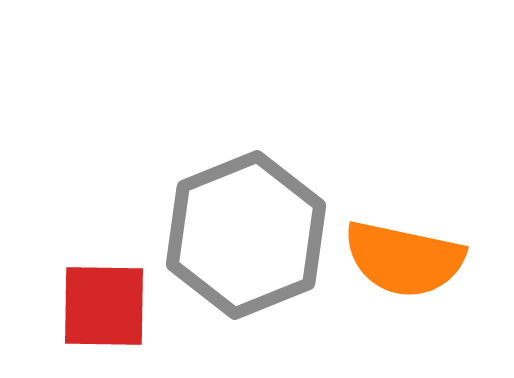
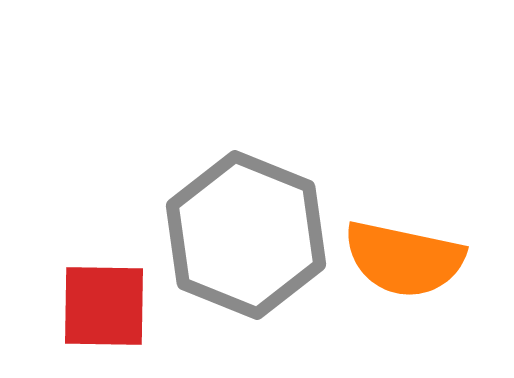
gray hexagon: rotated 16 degrees counterclockwise
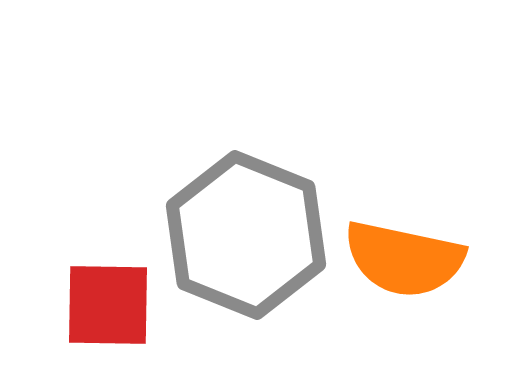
red square: moved 4 px right, 1 px up
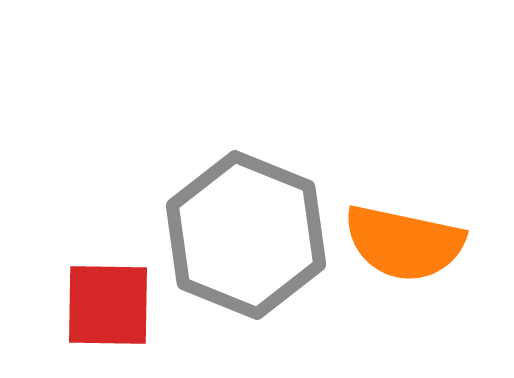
orange semicircle: moved 16 px up
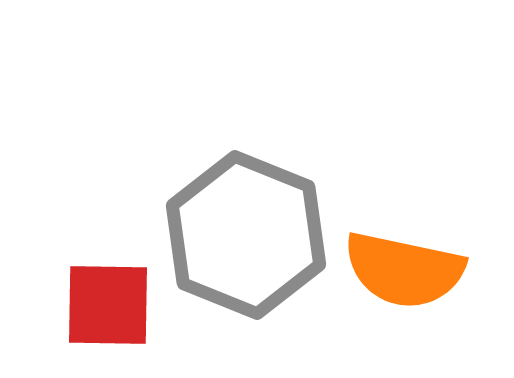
orange semicircle: moved 27 px down
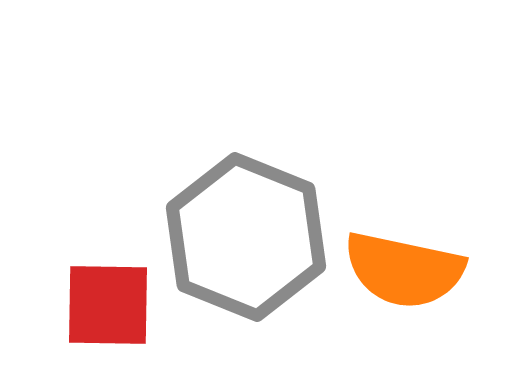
gray hexagon: moved 2 px down
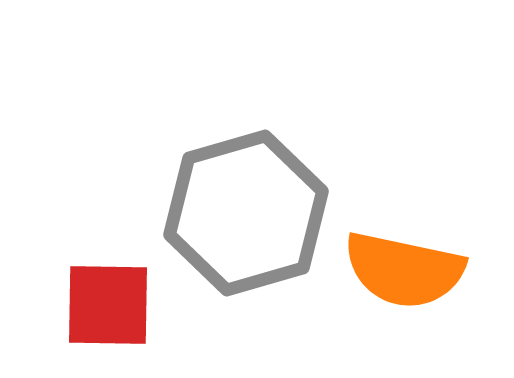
gray hexagon: moved 24 px up; rotated 22 degrees clockwise
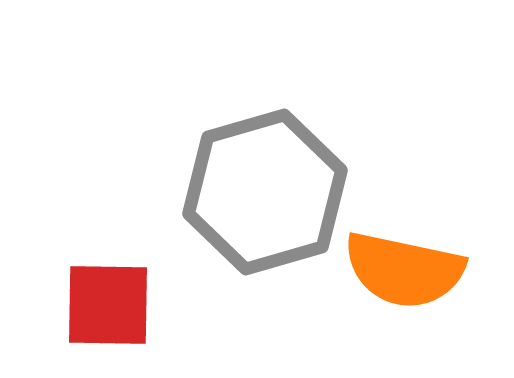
gray hexagon: moved 19 px right, 21 px up
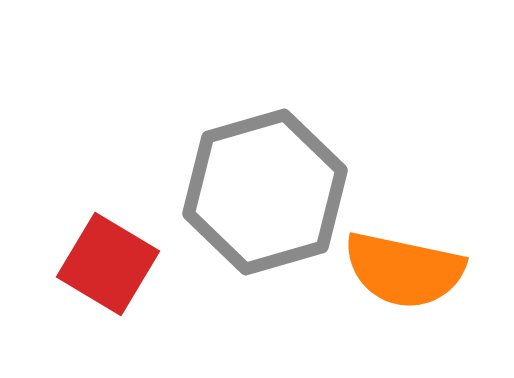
red square: moved 41 px up; rotated 30 degrees clockwise
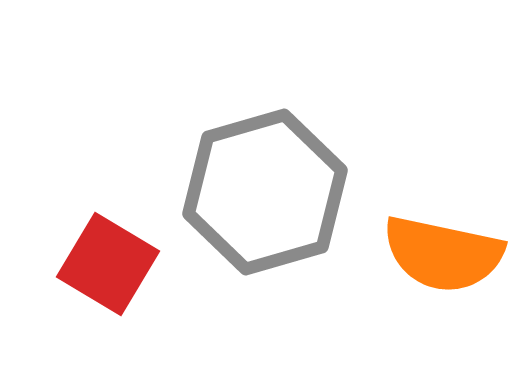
orange semicircle: moved 39 px right, 16 px up
